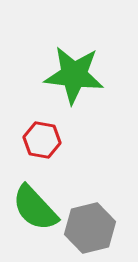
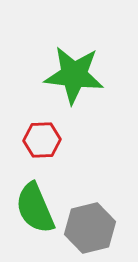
red hexagon: rotated 12 degrees counterclockwise
green semicircle: rotated 20 degrees clockwise
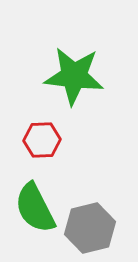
green star: moved 1 px down
green semicircle: rotated 4 degrees counterclockwise
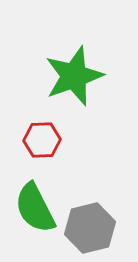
green star: rotated 26 degrees counterclockwise
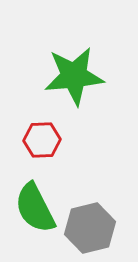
green star: rotated 14 degrees clockwise
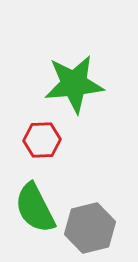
green star: moved 8 px down
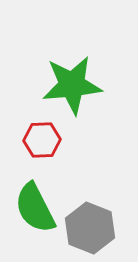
green star: moved 2 px left, 1 px down
gray hexagon: rotated 24 degrees counterclockwise
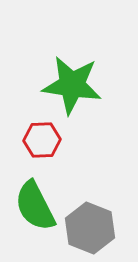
green star: rotated 14 degrees clockwise
green semicircle: moved 2 px up
